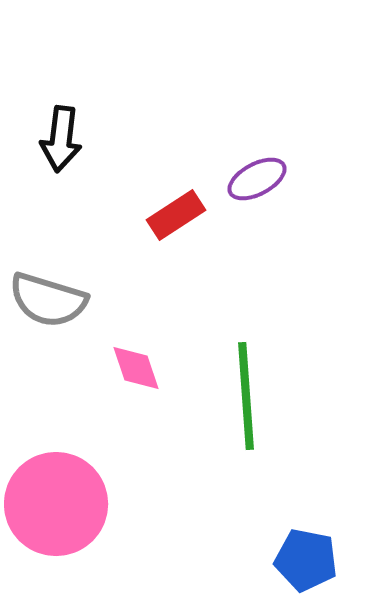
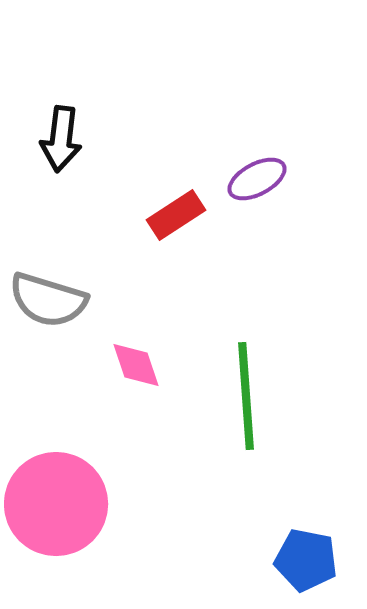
pink diamond: moved 3 px up
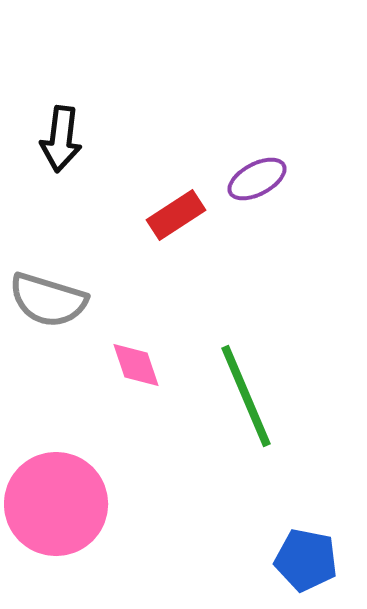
green line: rotated 19 degrees counterclockwise
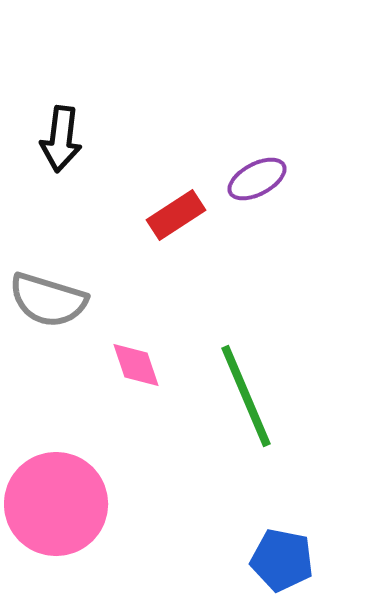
blue pentagon: moved 24 px left
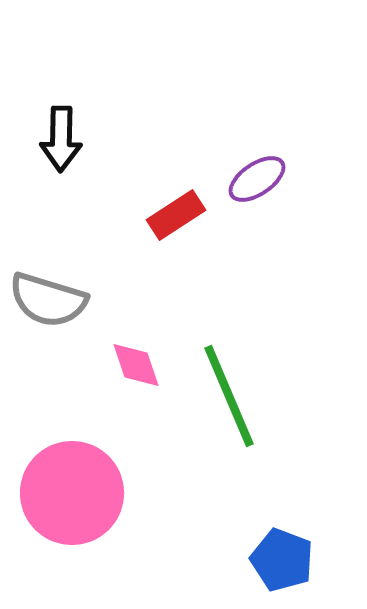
black arrow: rotated 6 degrees counterclockwise
purple ellipse: rotated 6 degrees counterclockwise
green line: moved 17 px left
pink circle: moved 16 px right, 11 px up
blue pentagon: rotated 10 degrees clockwise
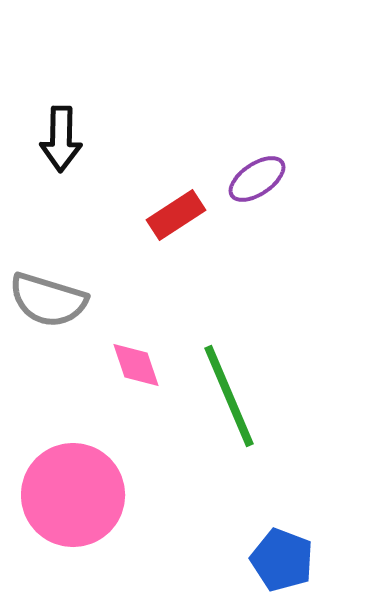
pink circle: moved 1 px right, 2 px down
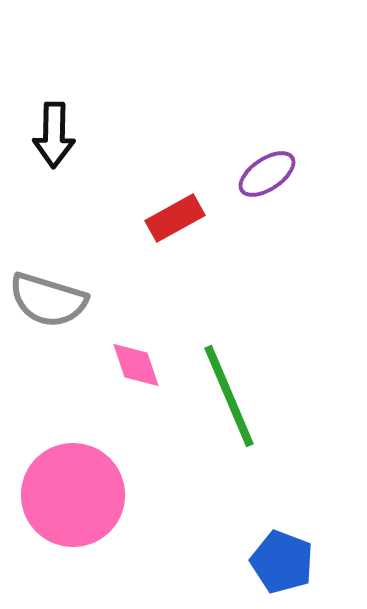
black arrow: moved 7 px left, 4 px up
purple ellipse: moved 10 px right, 5 px up
red rectangle: moved 1 px left, 3 px down; rotated 4 degrees clockwise
blue pentagon: moved 2 px down
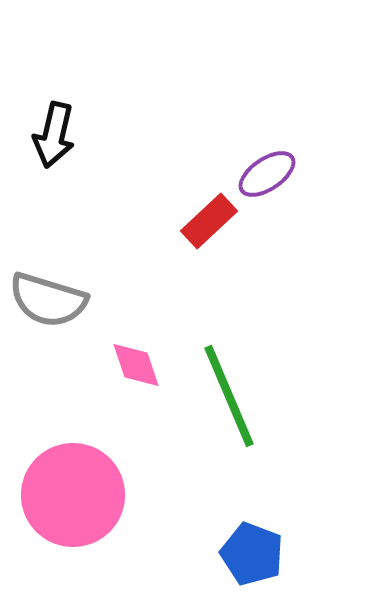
black arrow: rotated 12 degrees clockwise
red rectangle: moved 34 px right, 3 px down; rotated 14 degrees counterclockwise
blue pentagon: moved 30 px left, 8 px up
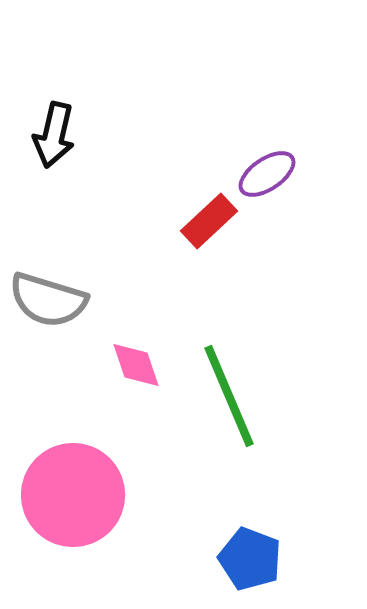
blue pentagon: moved 2 px left, 5 px down
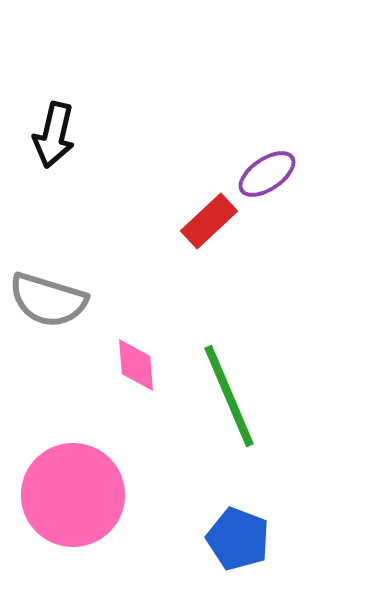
pink diamond: rotated 14 degrees clockwise
blue pentagon: moved 12 px left, 20 px up
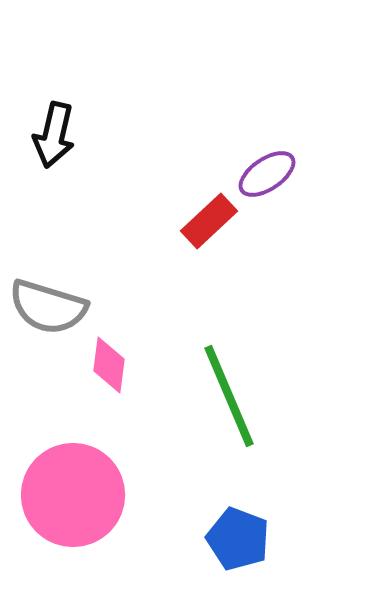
gray semicircle: moved 7 px down
pink diamond: moved 27 px left; rotated 12 degrees clockwise
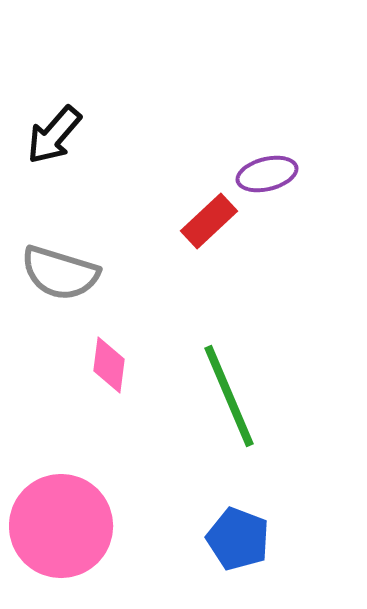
black arrow: rotated 28 degrees clockwise
purple ellipse: rotated 20 degrees clockwise
gray semicircle: moved 12 px right, 34 px up
pink circle: moved 12 px left, 31 px down
